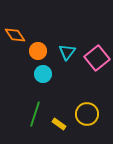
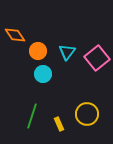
green line: moved 3 px left, 2 px down
yellow rectangle: rotated 32 degrees clockwise
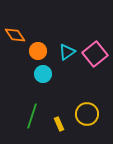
cyan triangle: rotated 18 degrees clockwise
pink square: moved 2 px left, 4 px up
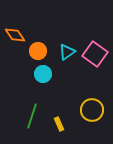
pink square: rotated 15 degrees counterclockwise
yellow circle: moved 5 px right, 4 px up
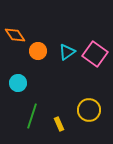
cyan circle: moved 25 px left, 9 px down
yellow circle: moved 3 px left
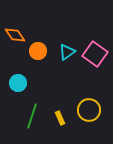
yellow rectangle: moved 1 px right, 6 px up
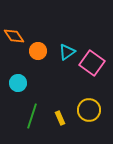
orange diamond: moved 1 px left, 1 px down
pink square: moved 3 px left, 9 px down
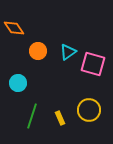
orange diamond: moved 8 px up
cyan triangle: moved 1 px right
pink square: moved 1 px right, 1 px down; rotated 20 degrees counterclockwise
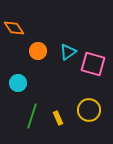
yellow rectangle: moved 2 px left
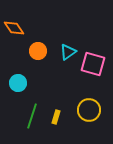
yellow rectangle: moved 2 px left, 1 px up; rotated 40 degrees clockwise
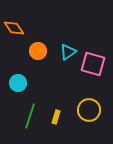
green line: moved 2 px left
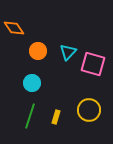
cyan triangle: rotated 12 degrees counterclockwise
cyan circle: moved 14 px right
